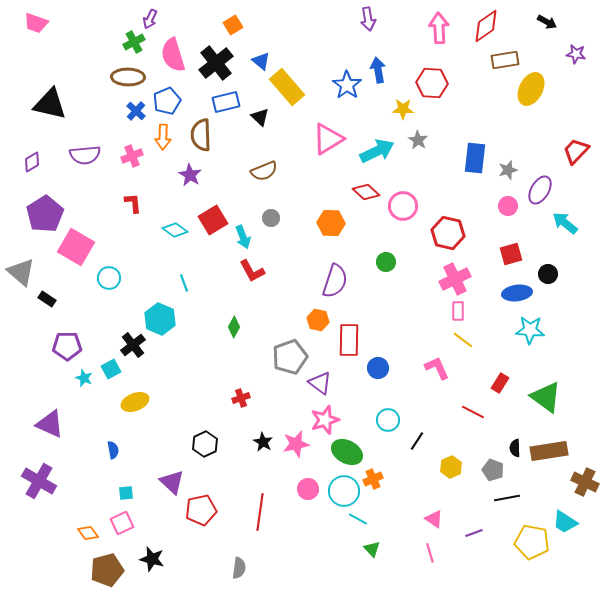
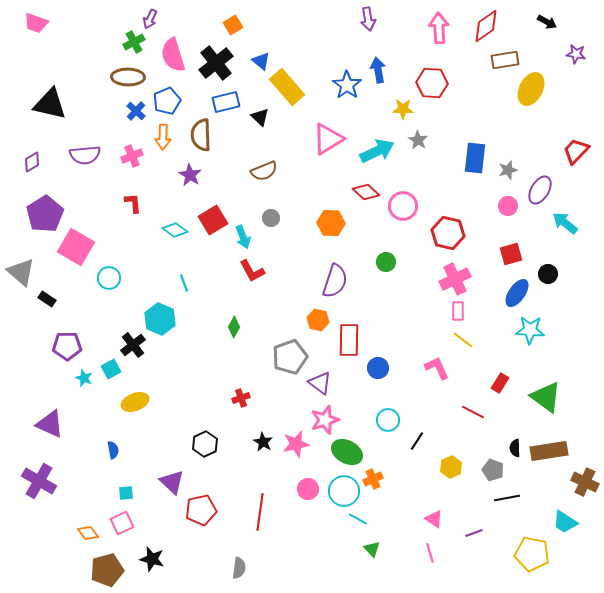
blue ellipse at (517, 293): rotated 48 degrees counterclockwise
yellow pentagon at (532, 542): moved 12 px down
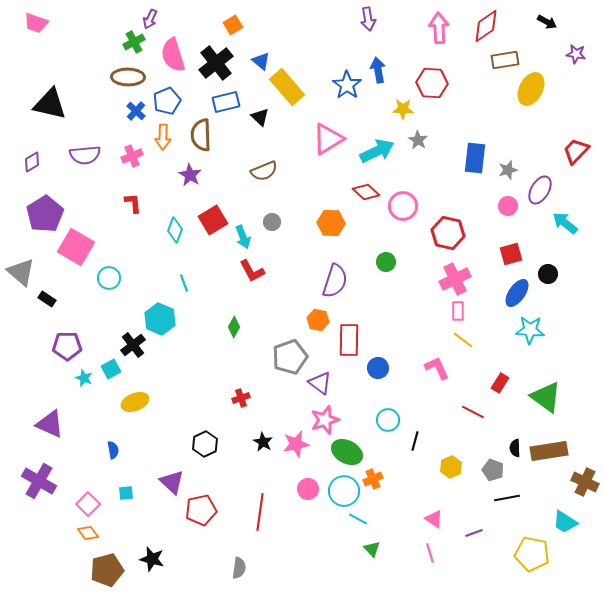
gray circle at (271, 218): moved 1 px right, 4 px down
cyan diamond at (175, 230): rotated 75 degrees clockwise
black line at (417, 441): moved 2 px left; rotated 18 degrees counterclockwise
pink square at (122, 523): moved 34 px left, 19 px up; rotated 20 degrees counterclockwise
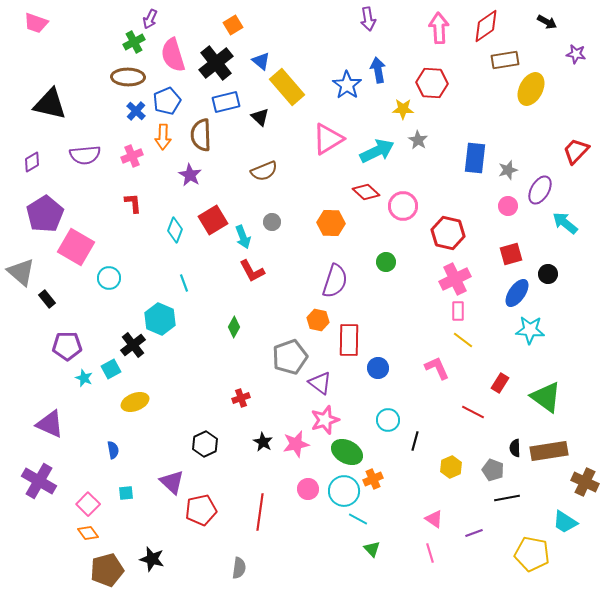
black rectangle at (47, 299): rotated 18 degrees clockwise
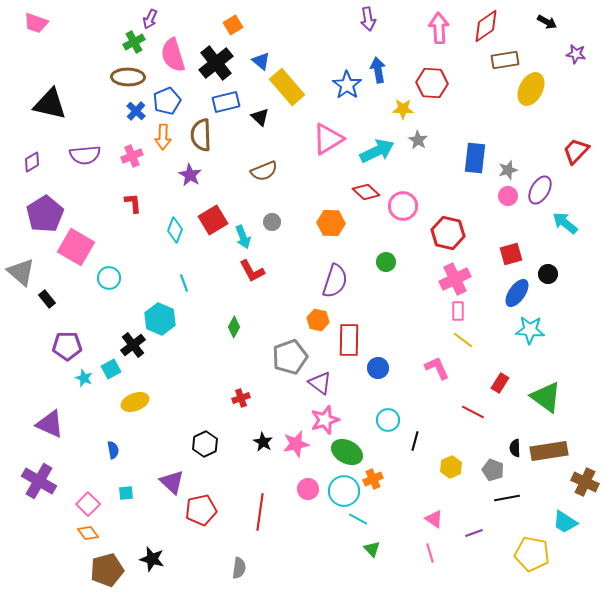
pink circle at (508, 206): moved 10 px up
